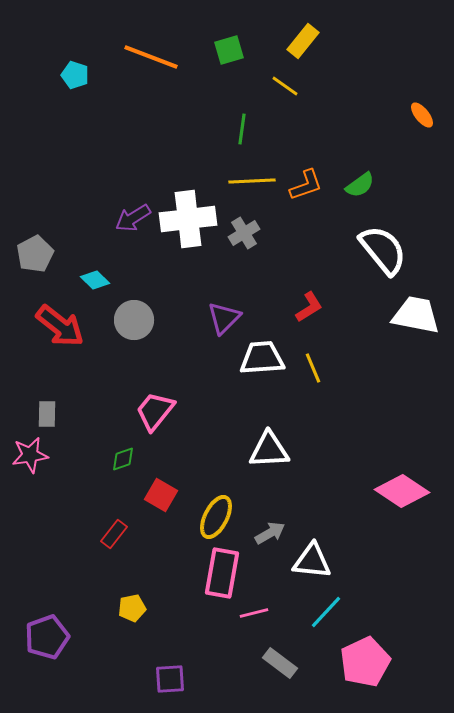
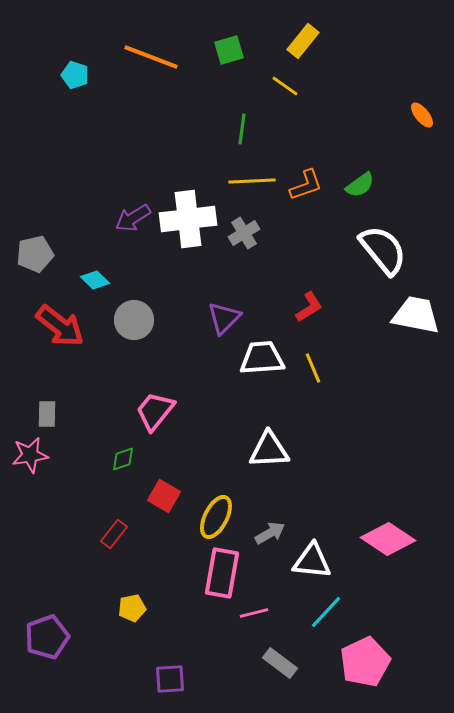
gray pentagon at (35, 254): rotated 15 degrees clockwise
pink diamond at (402, 491): moved 14 px left, 48 px down
red square at (161, 495): moved 3 px right, 1 px down
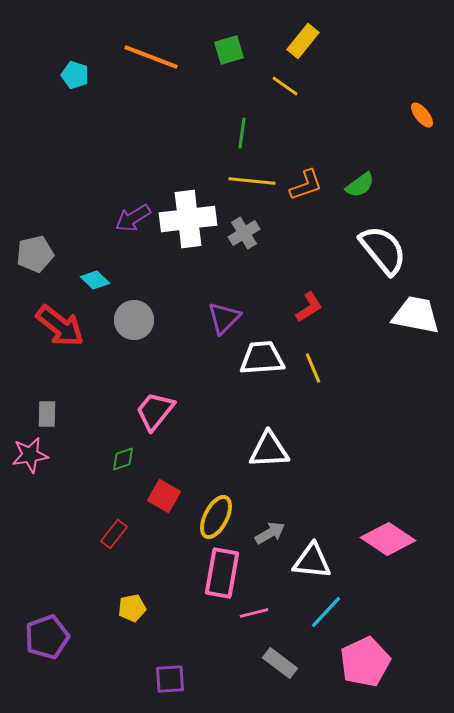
green line at (242, 129): moved 4 px down
yellow line at (252, 181): rotated 9 degrees clockwise
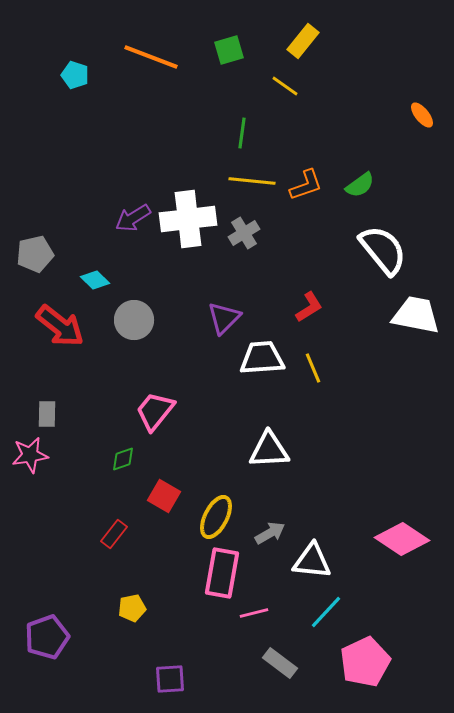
pink diamond at (388, 539): moved 14 px right
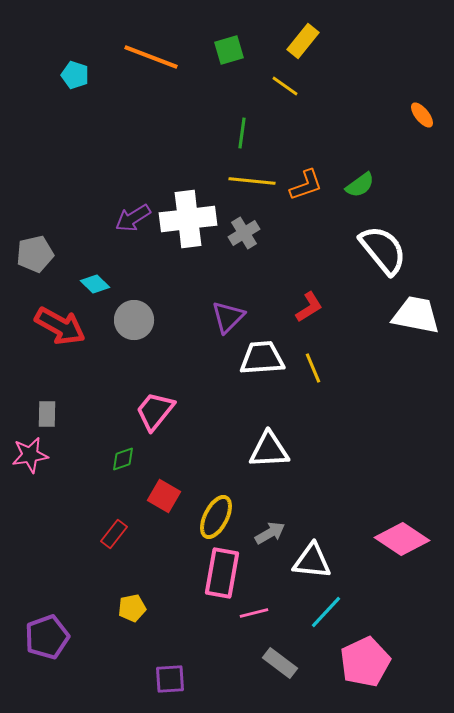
cyan diamond at (95, 280): moved 4 px down
purple triangle at (224, 318): moved 4 px right, 1 px up
red arrow at (60, 326): rotated 9 degrees counterclockwise
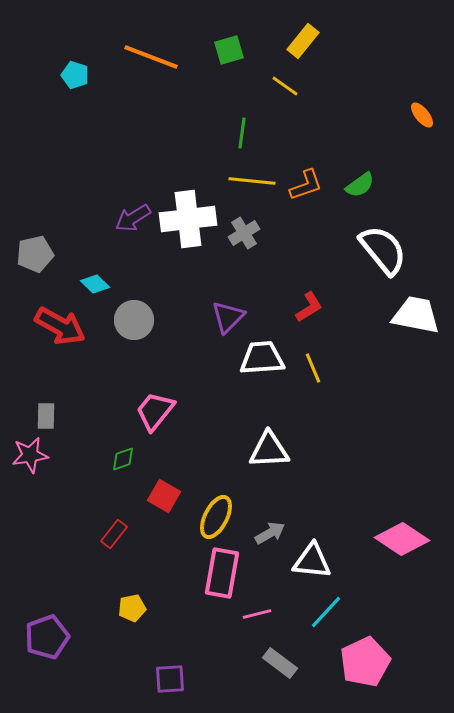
gray rectangle at (47, 414): moved 1 px left, 2 px down
pink line at (254, 613): moved 3 px right, 1 px down
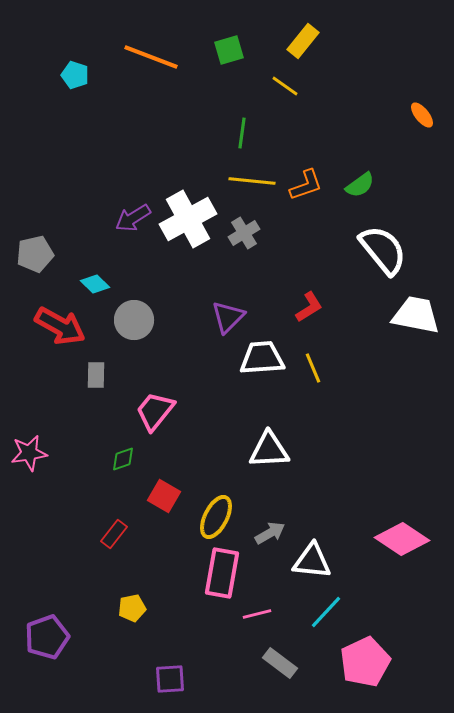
white cross at (188, 219): rotated 22 degrees counterclockwise
gray rectangle at (46, 416): moved 50 px right, 41 px up
pink star at (30, 455): moved 1 px left, 2 px up
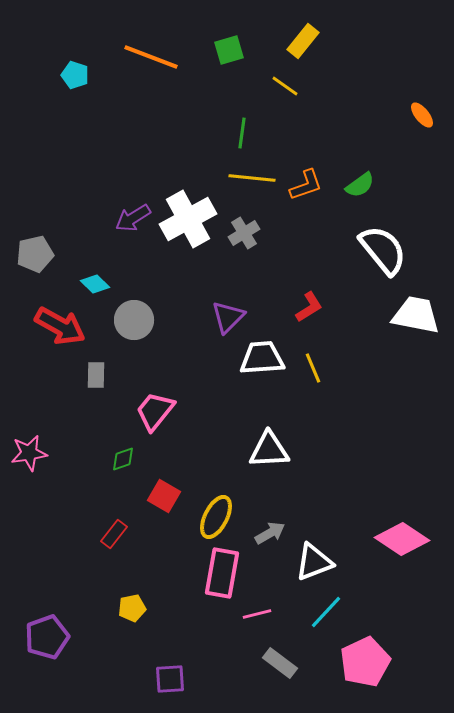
yellow line at (252, 181): moved 3 px up
white triangle at (312, 561): moved 2 px right, 1 px down; rotated 27 degrees counterclockwise
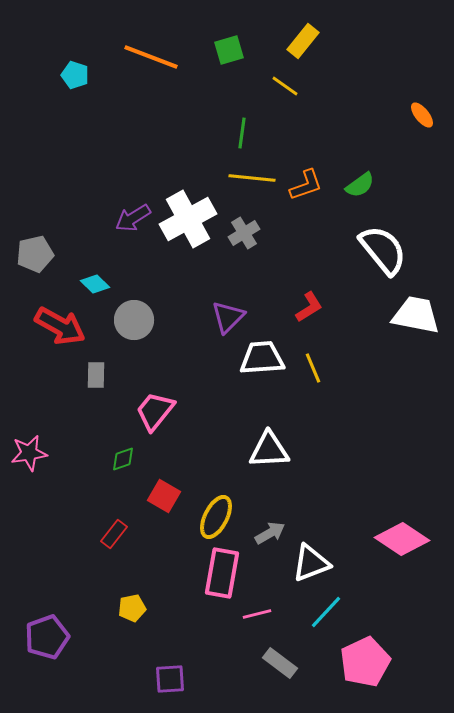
white triangle at (314, 562): moved 3 px left, 1 px down
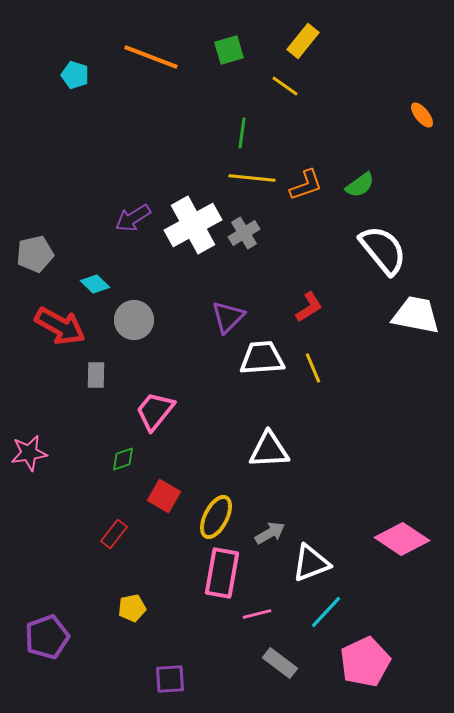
white cross at (188, 219): moved 5 px right, 6 px down
